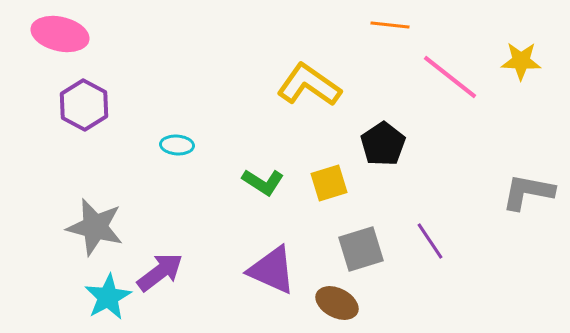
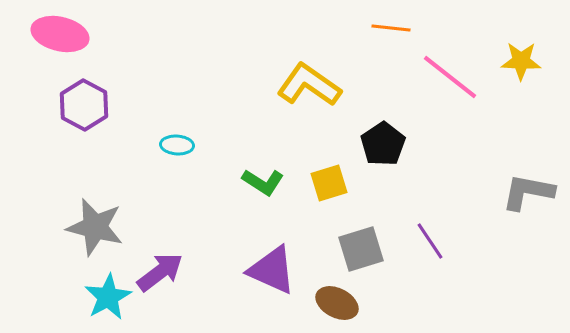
orange line: moved 1 px right, 3 px down
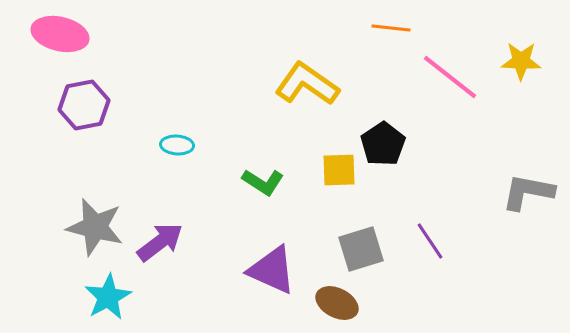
yellow L-shape: moved 2 px left, 1 px up
purple hexagon: rotated 21 degrees clockwise
yellow square: moved 10 px right, 13 px up; rotated 15 degrees clockwise
purple arrow: moved 30 px up
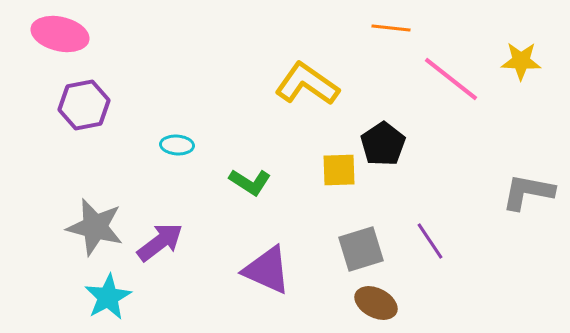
pink line: moved 1 px right, 2 px down
green L-shape: moved 13 px left
purple triangle: moved 5 px left
brown ellipse: moved 39 px right
